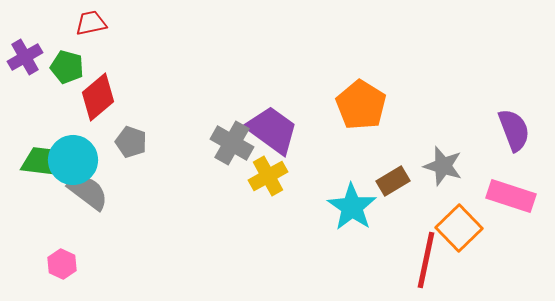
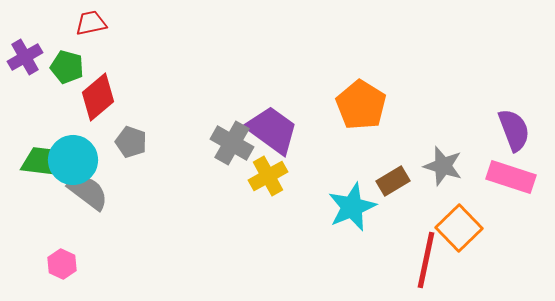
pink rectangle: moved 19 px up
cyan star: rotated 15 degrees clockwise
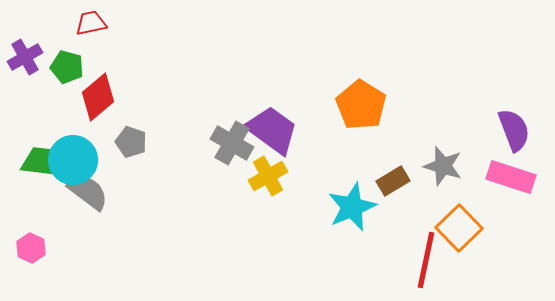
pink hexagon: moved 31 px left, 16 px up
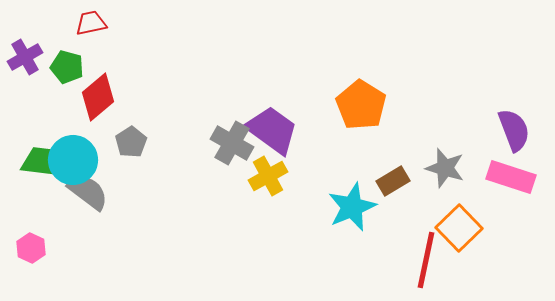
gray pentagon: rotated 20 degrees clockwise
gray star: moved 2 px right, 2 px down
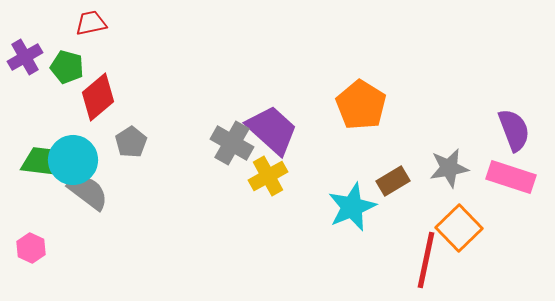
purple trapezoid: rotated 6 degrees clockwise
gray star: moved 4 px right; rotated 27 degrees counterclockwise
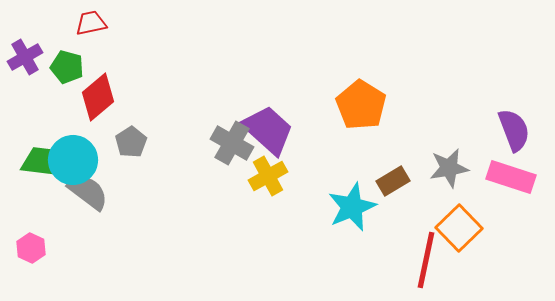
purple trapezoid: moved 4 px left
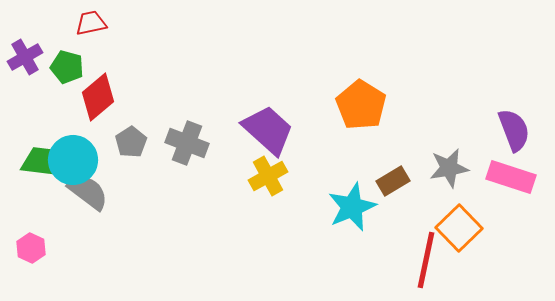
gray cross: moved 45 px left; rotated 9 degrees counterclockwise
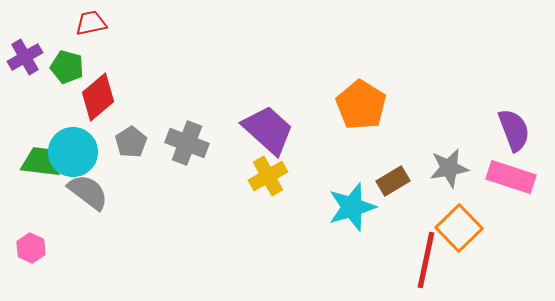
cyan circle: moved 8 px up
cyan star: rotated 6 degrees clockwise
